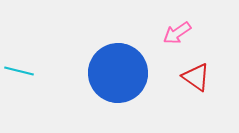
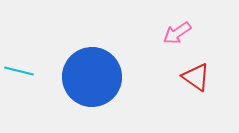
blue circle: moved 26 px left, 4 px down
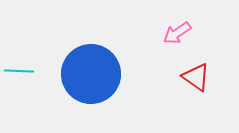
cyan line: rotated 12 degrees counterclockwise
blue circle: moved 1 px left, 3 px up
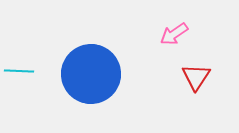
pink arrow: moved 3 px left, 1 px down
red triangle: rotated 28 degrees clockwise
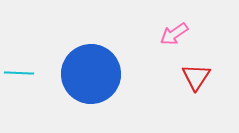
cyan line: moved 2 px down
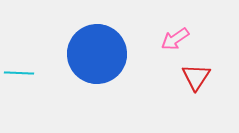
pink arrow: moved 1 px right, 5 px down
blue circle: moved 6 px right, 20 px up
